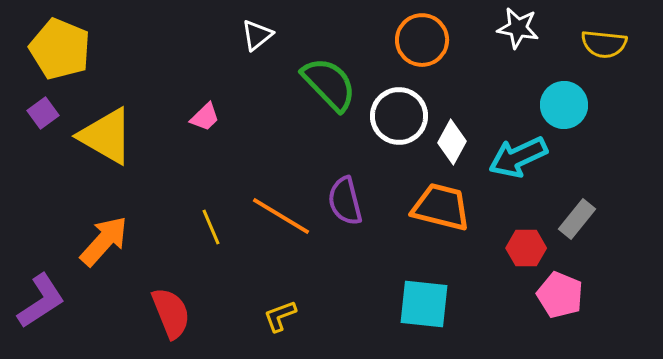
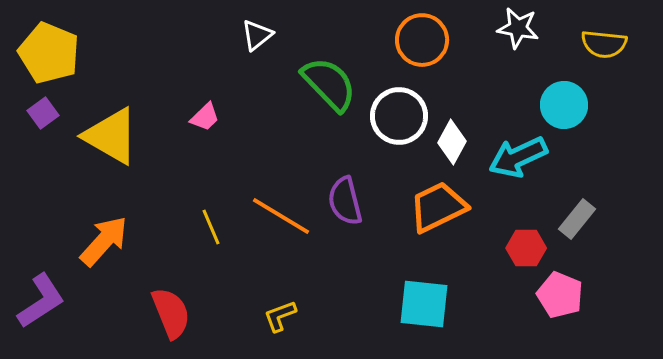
yellow pentagon: moved 11 px left, 4 px down
yellow triangle: moved 5 px right
orange trapezoid: moved 3 px left; rotated 40 degrees counterclockwise
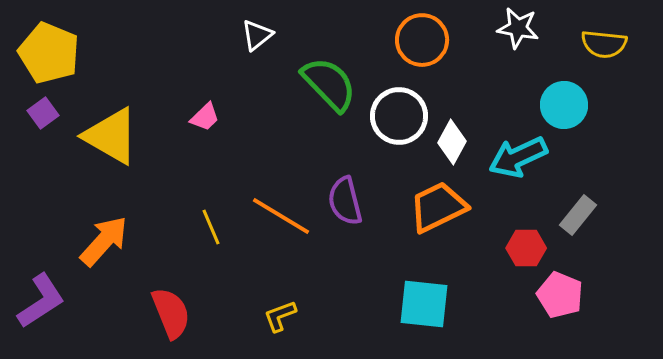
gray rectangle: moved 1 px right, 4 px up
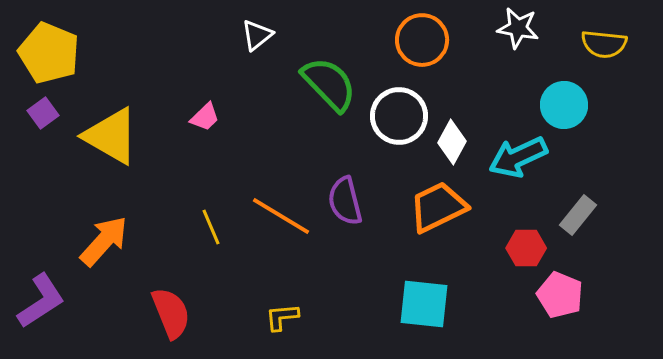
yellow L-shape: moved 2 px right, 1 px down; rotated 15 degrees clockwise
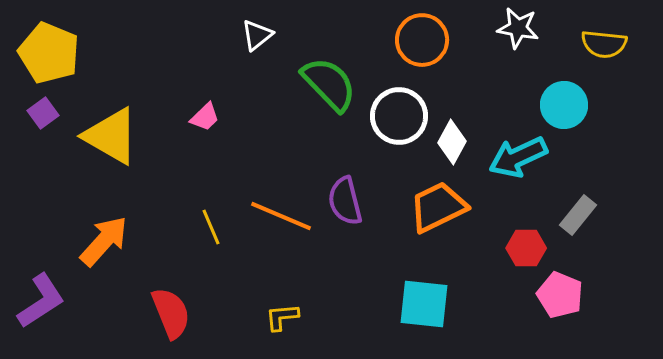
orange line: rotated 8 degrees counterclockwise
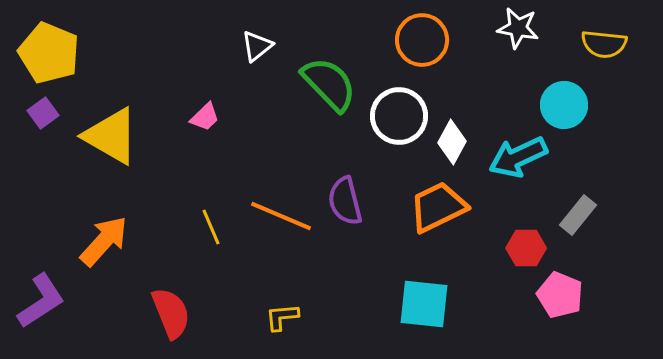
white triangle: moved 11 px down
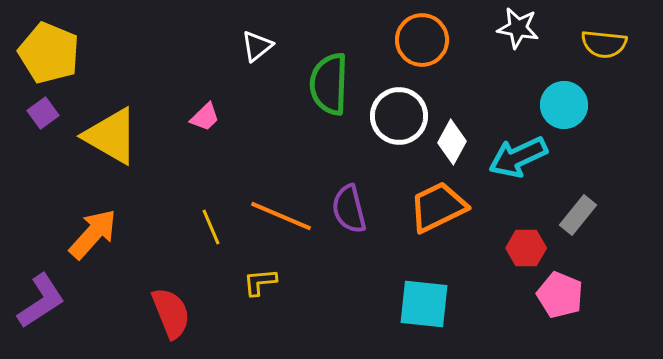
green semicircle: rotated 134 degrees counterclockwise
purple semicircle: moved 4 px right, 8 px down
orange arrow: moved 11 px left, 7 px up
yellow L-shape: moved 22 px left, 35 px up
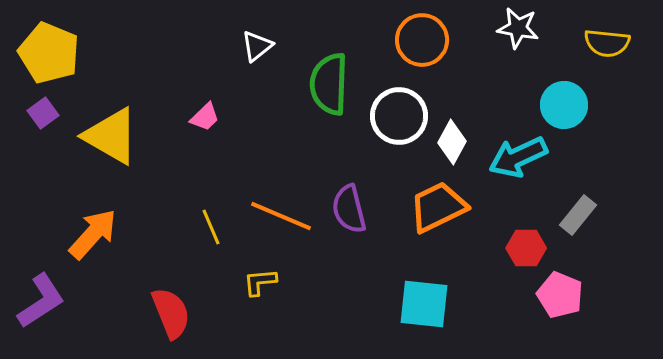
yellow semicircle: moved 3 px right, 1 px up
